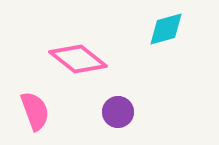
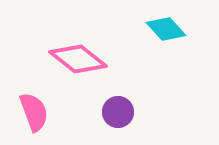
cyan diamond: rotated 63 degrees clockwise
pink semicircle: moved 1 px left, 1 px down
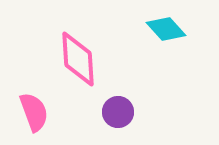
pink diamond: rotated 48 degrees clockwise
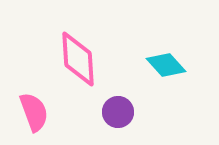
cyan diamond: moved 36 px down
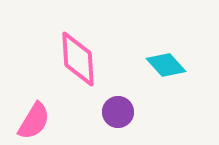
pink semicircle: moved 9 px down; rotated 51 degrees clockwise
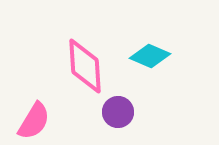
pink diamond: moved 7 px right, 7 px down
cyan diamond: moved 16 px left, 9 px up; rotated 24 degrees counterclockwise
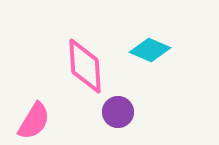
cyan diamond: moved 6 px up
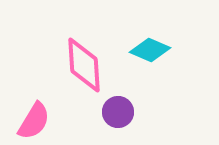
pink diamond: moved 1 px left, 1 px up
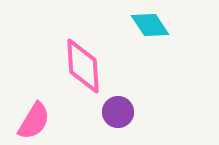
cyan diamond: moved 25 px up; rotated 33 degrees clockwise
pink diamond: moved 1 px left, 1 px down
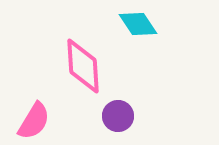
cyan diamond: moved 12 px left, 1 px up
purple circle: moved 4 px down
